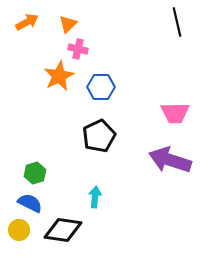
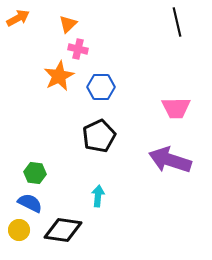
orange arrow: moved 9 px left, 4 px up
pink trapezoid: moved 1 px right, 5 px up
green hexagon: rotated 25 degrees clockwise
cyan arrow: moved 3 px right, 1 px up
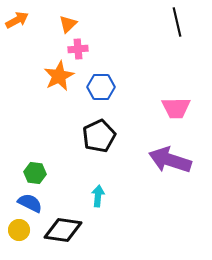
orange arrow: moved 1 px left, 2 px down
pink cross: rotated 18 degrees counterclockwise
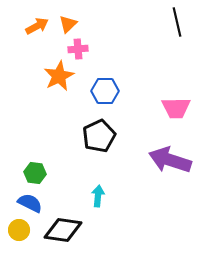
orange arrow: moved 20 px right, 6 px down
blue hexagon: moved 4 px right, 4 px down
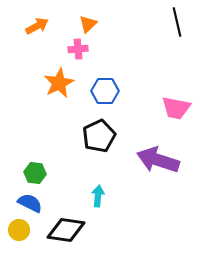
orange triangle: moved 20 px right
orange star: moved 7 px down
pink trapezoid: rotated 12 degrees clockwise
purple arrow: moved 12 px left
black diamond: moved 3 px right
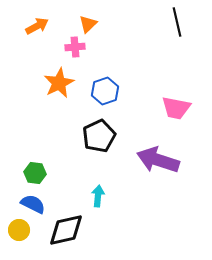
pink cross: moved 3 px left, 2 px up
blue hexagon: rotated 20 degrees counterclockwise
blue semicircle: moved 3 px right, 1 px down
black diamond: rotated 21 degrees counterclockwise
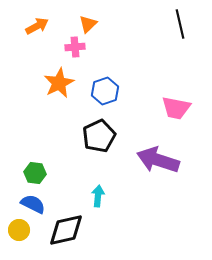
black line: moved 3 px right, 2 px down
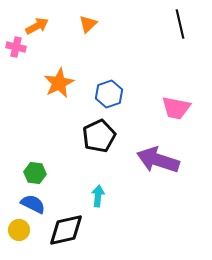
pink cross: moved 59 px left; rotated 18 degrees clockwise
blue hexagon: moved 4 px right, 3 px down
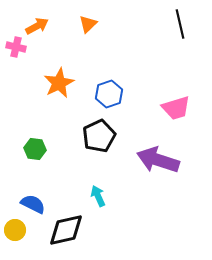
pink trapezoid: rotated 28 degrees counterclockwise
green hexagon: moved 24 px up
cyan arrow: rotated 30 degrees counterclockwise
yellow circle: moved 4 px left
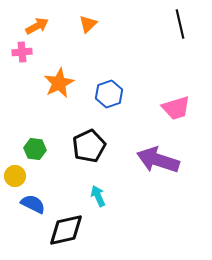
pink cross: moved 6 px right, 5 px down; rotated 18 degrees counterclockwise
black pentagon: moved 10 px left, 10 px down
yellow circle: moved 54 px up
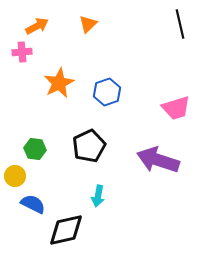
blue hexagon: moved 2 px left, 2 px up
cyan arrow: rotated 145 degrees counterclockwise
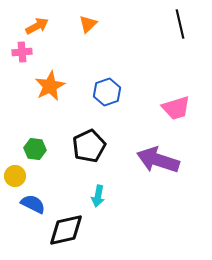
orange star: moved 9 px left, 3 px down
